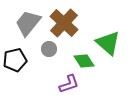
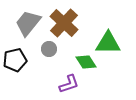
green triangle: rotated 40 degrees counterclockwise
green diamond: moved 2 px right, 1 px down
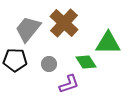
gray trapezoid: moved 6 px down
gray circle: moved 15 px down
black pentagon: rotated 15 degrees clockwise
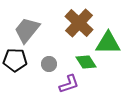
brown cross: moved 15 px right
gray trapezoid: moved 1 px left, 1 px down
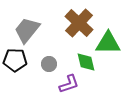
green diamond: rotated 20 degrees clockwise
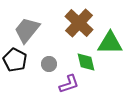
green triangle: moved 2 px right
black pentagon: rotated 25 degrees clockwise
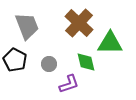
gray trapezoid: moved 4 px up; rotated 120 degrees clockwise
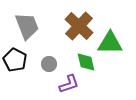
brown cross: moved 3 px down
